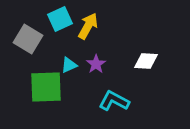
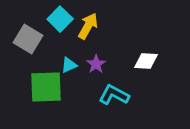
cyan square: rotated 20 degrees counterclockwise
cyan L-shape: moved 6 px up
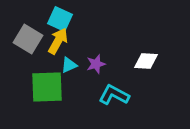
cyan square: rotated 20 degrees counterclockwise
yellow arrow: moved 30 px left, 15 px down
purple star: rotated 18 degrees clockwise
green square: moved 1 px right
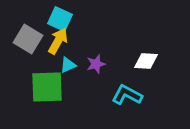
cyan triangle: moved 1 px left
cyan L-shape: moved 13 px right
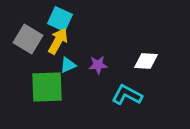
purple star: moved 2 px right, 1 px down; rotated 12 degrees clockwise
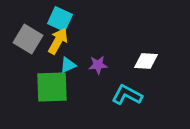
green square: moved 5 px right
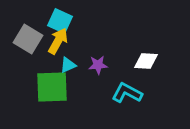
cyan square: moved 2 px down
cyan L-shape: moved 2 px up
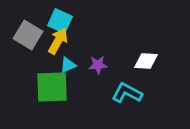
gray square: moved 4 px up
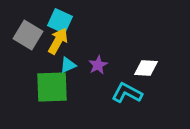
white diamond: moved 7 px down
purple star: rotated 24 degrees counterclockwise
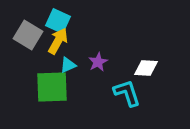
cyan square: moved 2 px left
purple star: moved 3 px up
cyan L-shape: rotated 44 degrees clockwise
